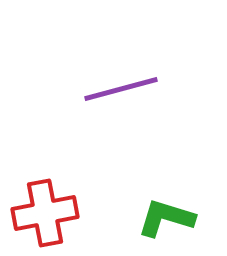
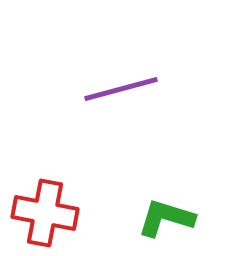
red cross: rotated 22 degrees clockwise
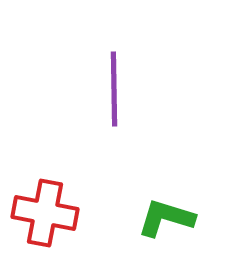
purple line: moved 7 px left; rotated 76 degrees counterclockwise
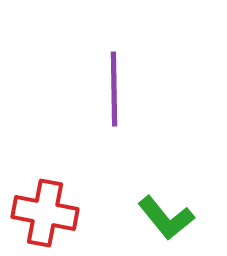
green L-shape: rotated 146 degrees counterclockwise
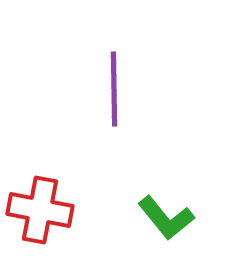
red cross: moved 5 px left, 3 px up
